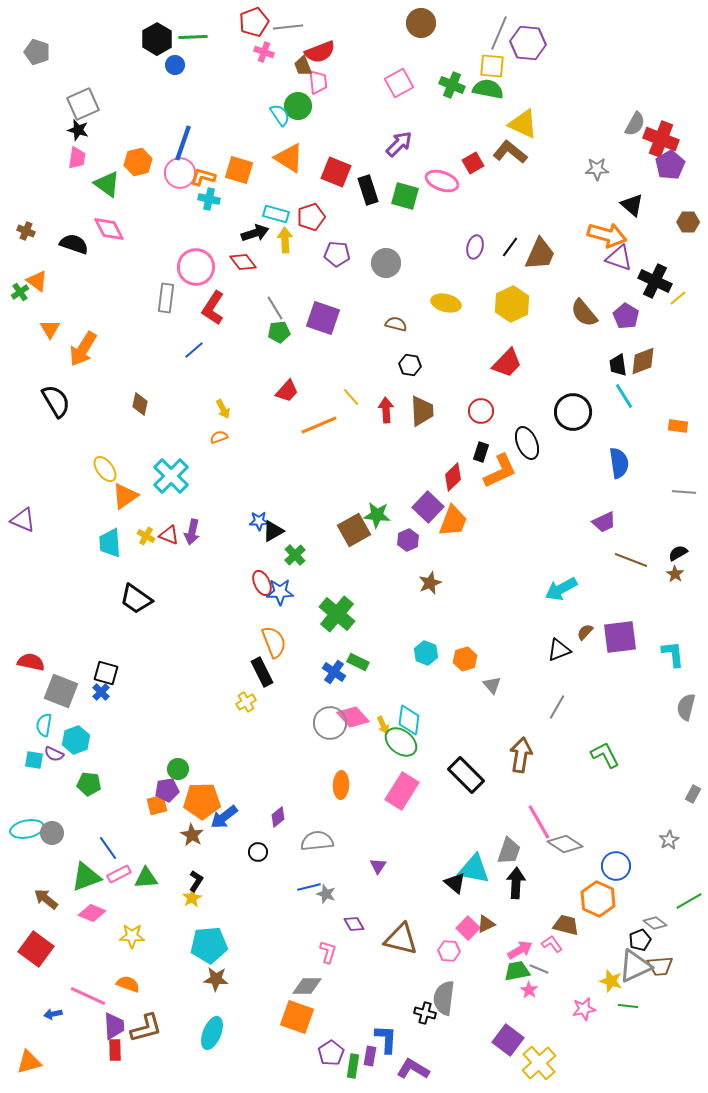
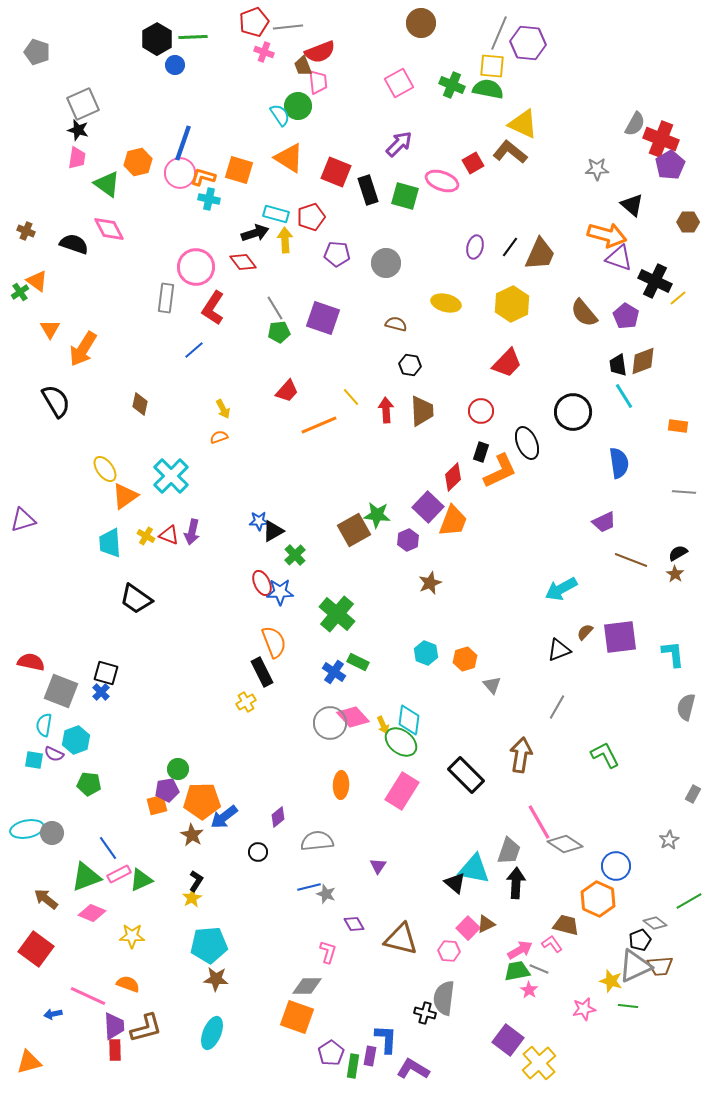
purple triangle at (23, 520): rotated 40 degrees counterclockwise
green triangle at (146, 878): moved 5 px left, 2 px down; rotated 20 degrees counterclockwise
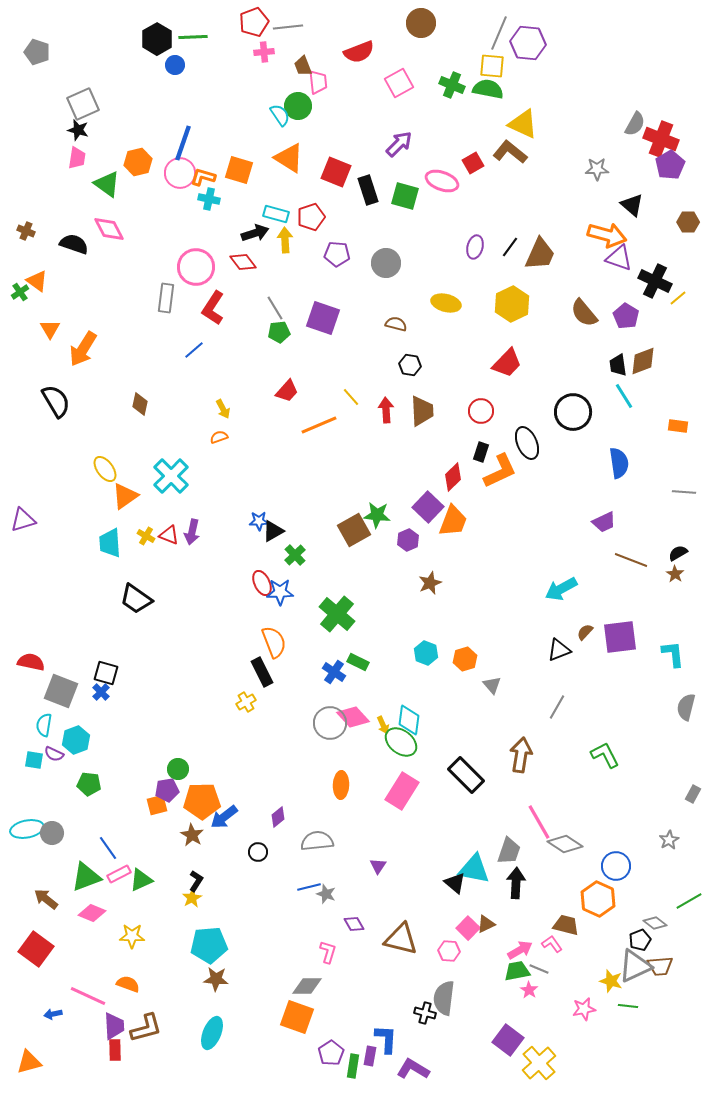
pink cross at (264, 52): rotated 24 degrees counterclockwise
red semicircle at (320, 52): moved 39 px right
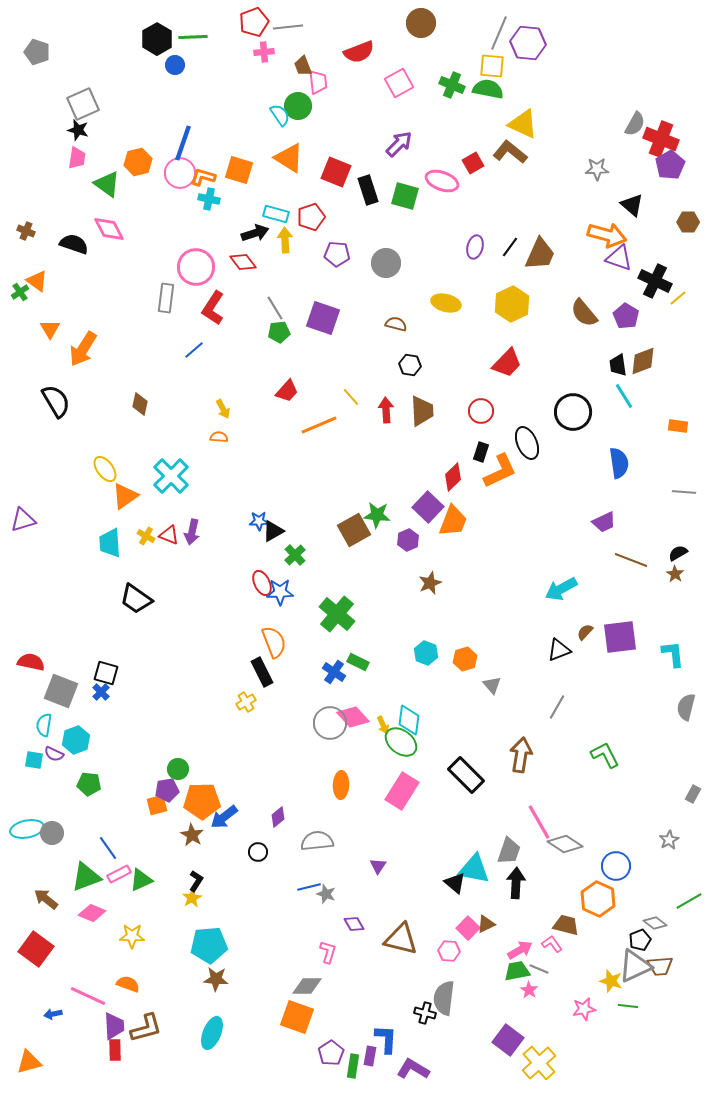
orange semicircle at (219, 437): rotated 24 degrees clockwise
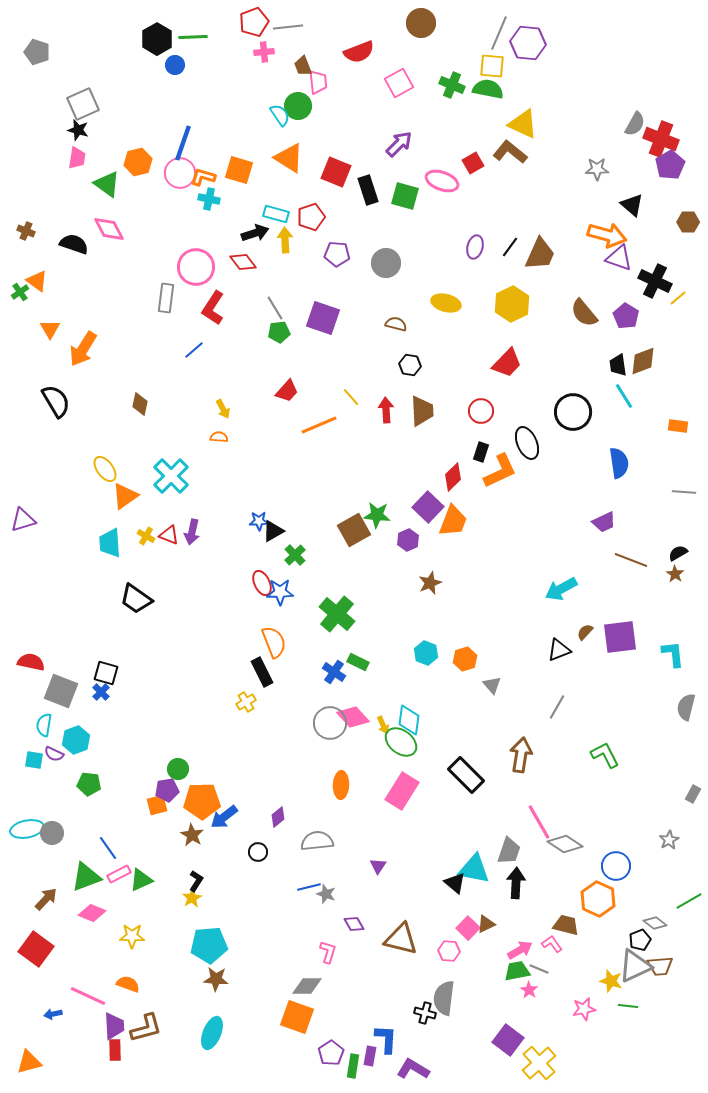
brown arrow at (46, 899): rotated 95 degrees clockwise
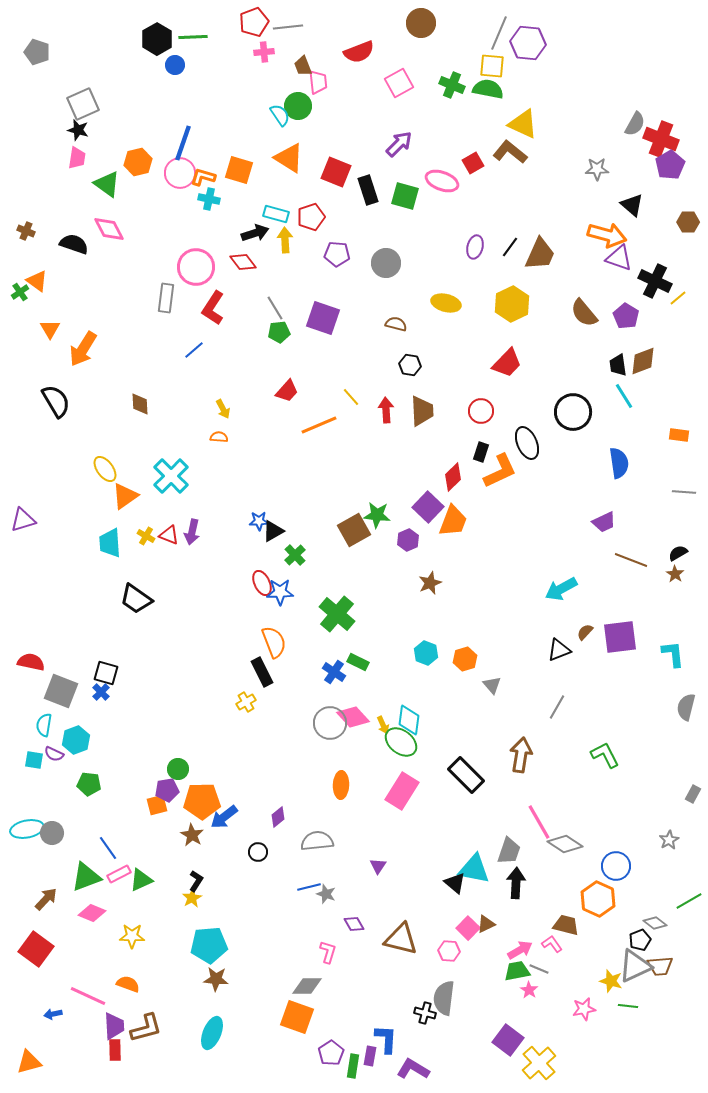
brown diamond at (140, 404): rotated 15 degrees counterclockwise
orange rectangle at (678, 426): moved 1 px right, 9 px down
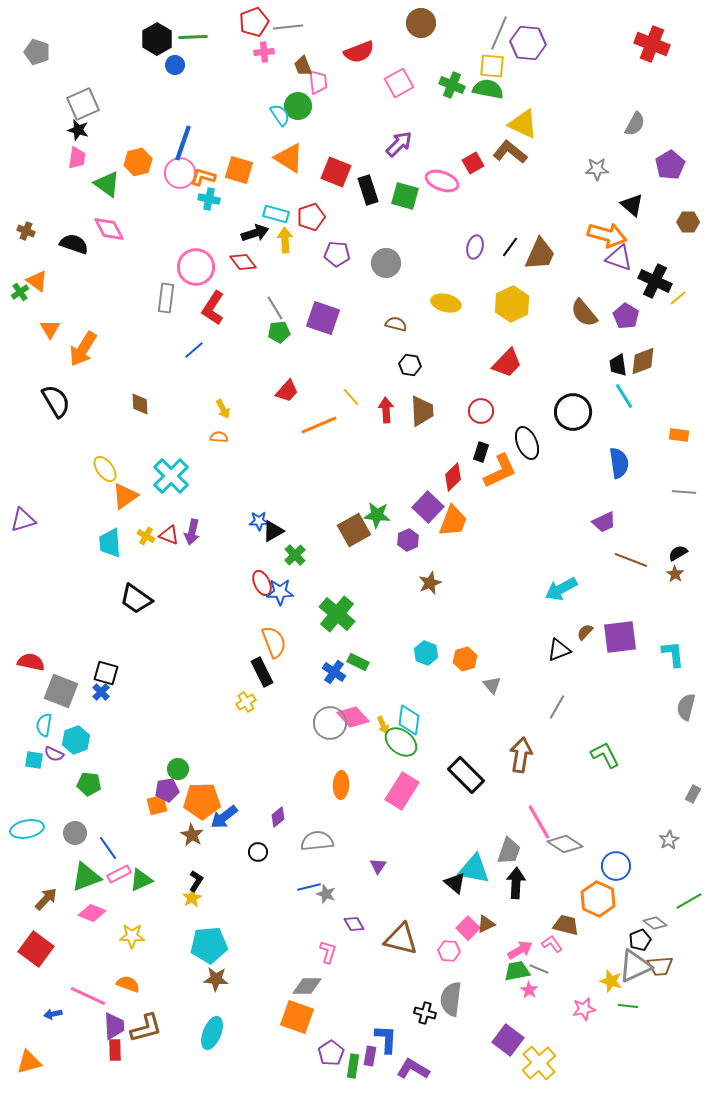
red cross at (661, 139): moved 9 px left, 95 px up
gray circle at (52, 833): moved 23 px right
gray semicircle at (444, 998): moved 7 px right, 1 px down
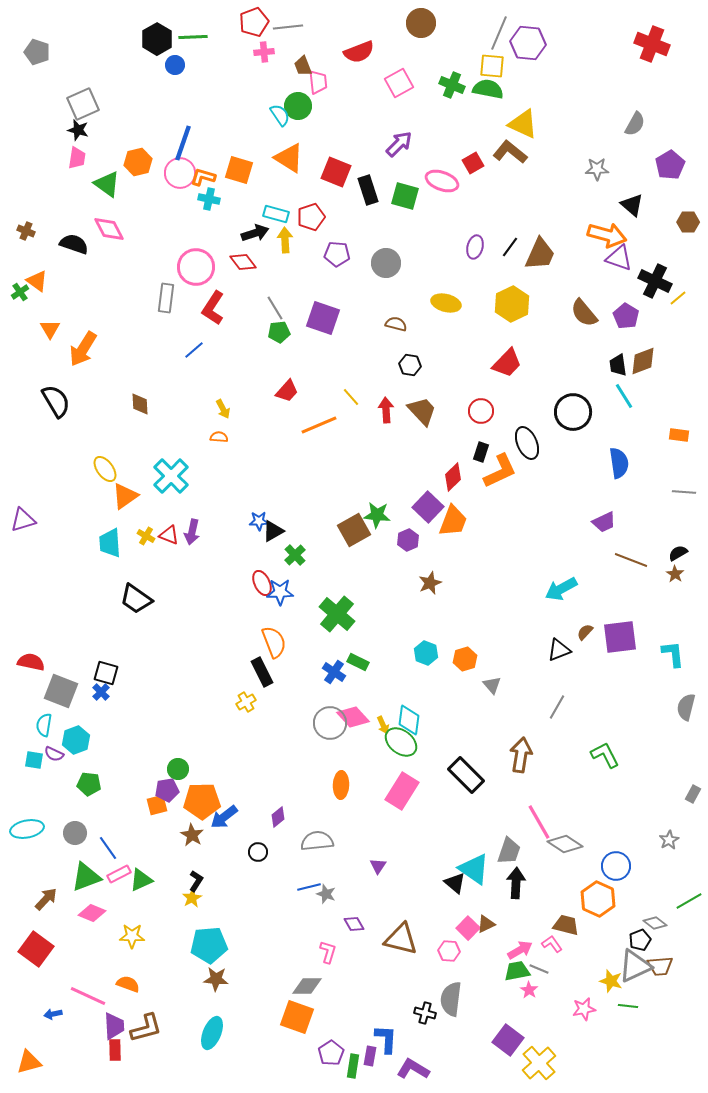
brown trapezoid at (422, 411): rotated 40 degrees counterclockwise
cyan triangle at (474, 869): rotated 24 degrees clockwise
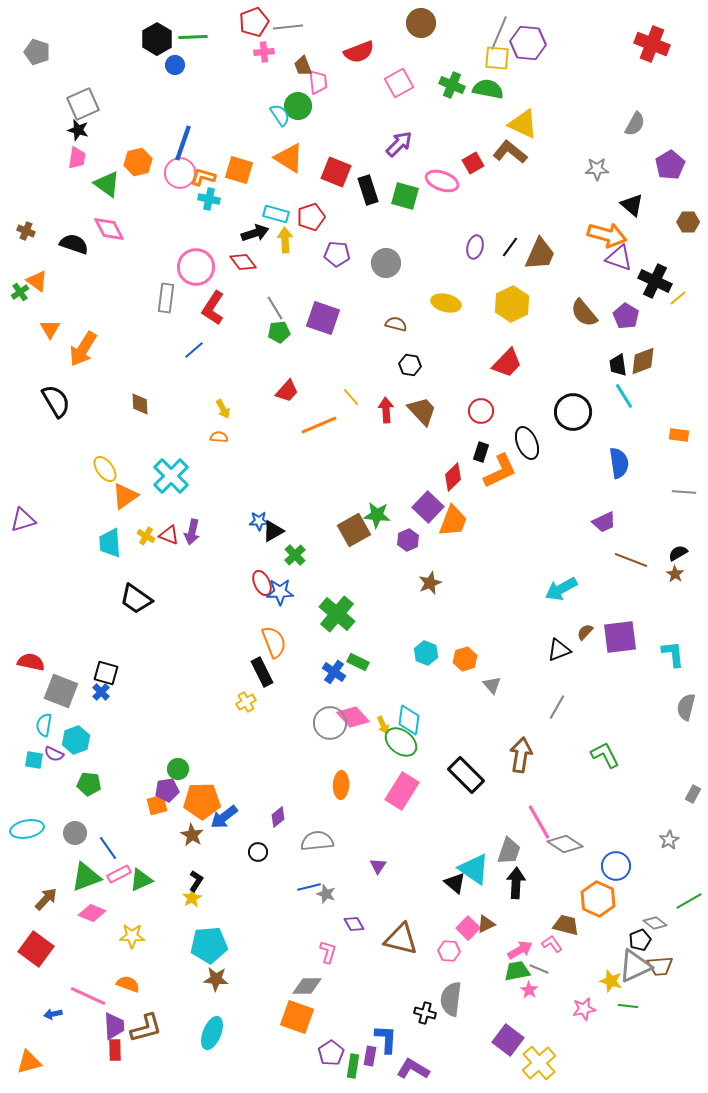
yellow square at (492, 66): moved 5 px right, 8 px up
